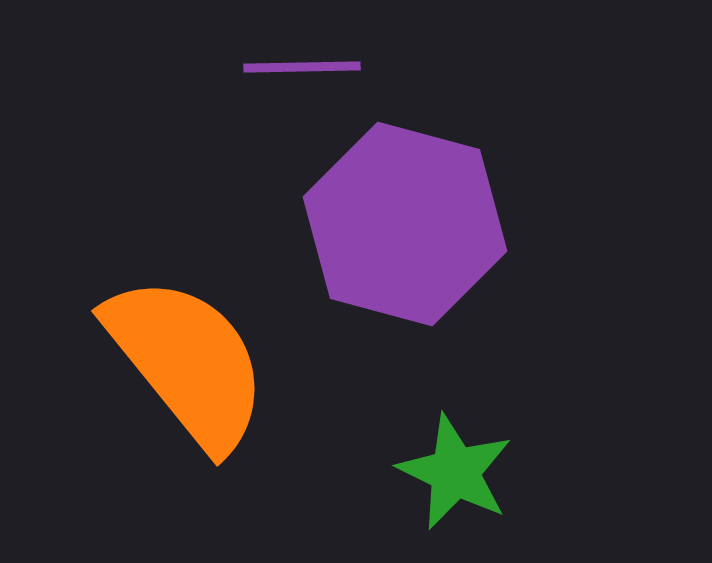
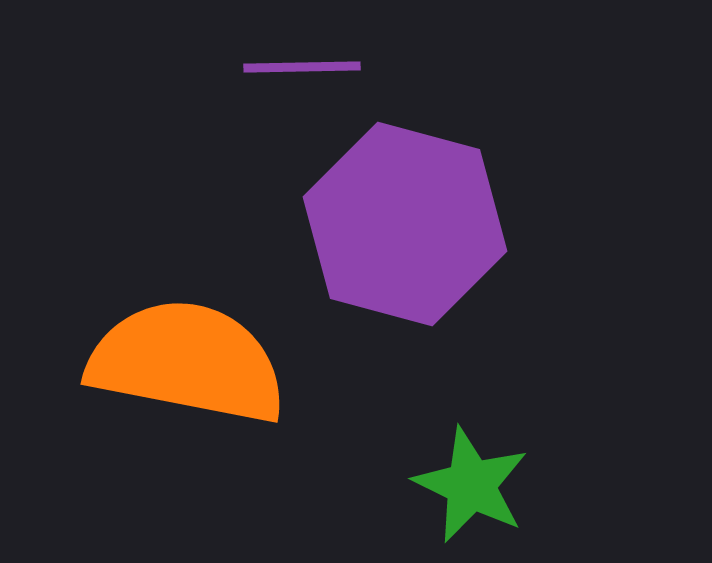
orange semicircle: rotated 40 degrees counterclockwise
green star: moved 16 px right, 13 px down
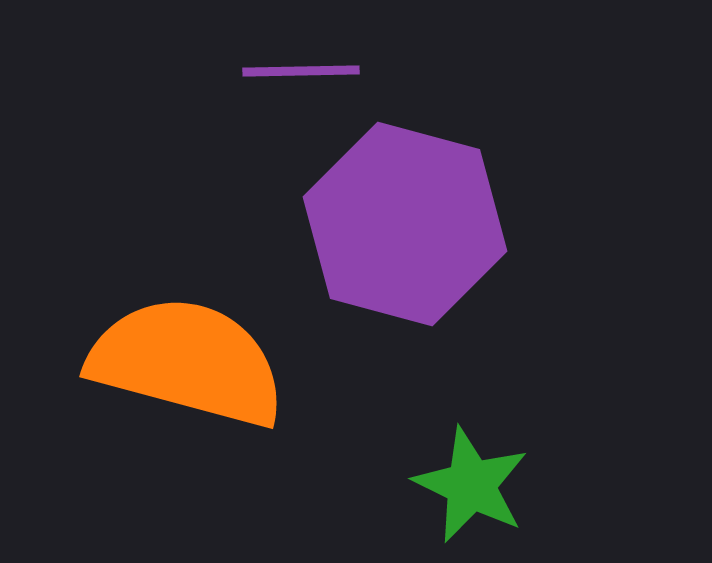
purple line: moved 1 px left, 4 px down
orange semicircle: rotated 4 degrees clockwise
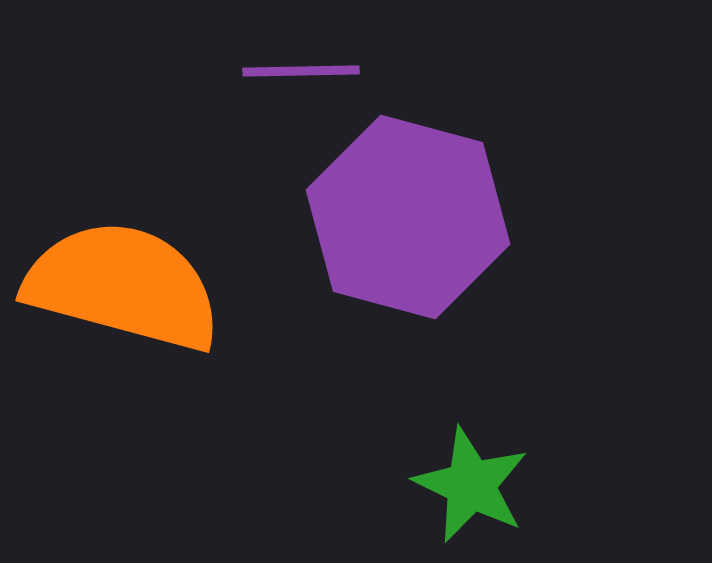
purple hexagon: moved 3 px right, 7 px up
orange semicircle: moved 64 px left, 76 px up
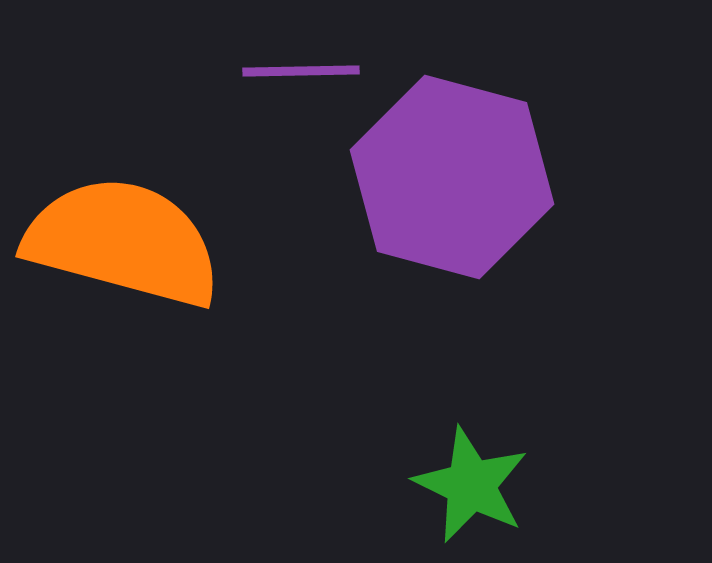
purple hexagon: moved 44 px right, 40 px up
orange semicircle: moved 44 px up
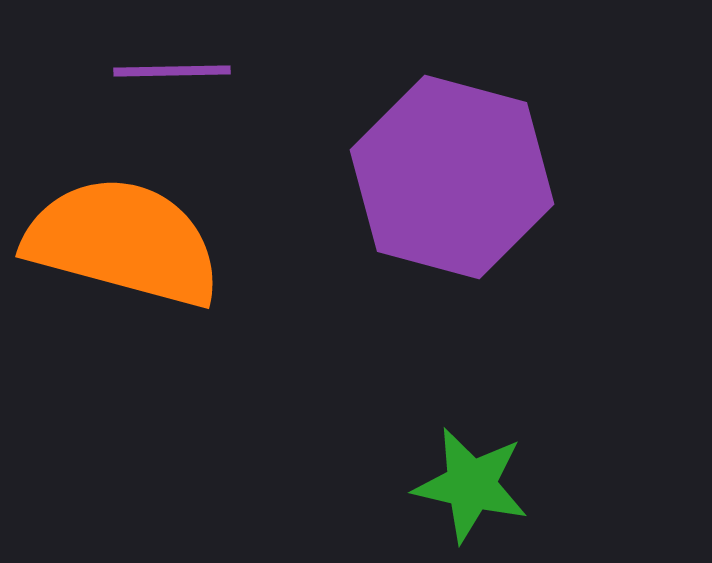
purple line: moved 129 px left
green star: rotated 13 degrees counterclockwise
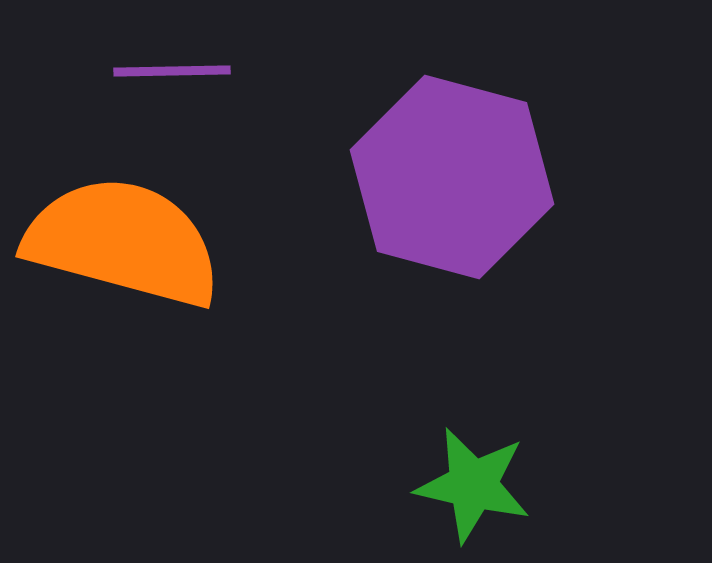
green star: moved 2 px right
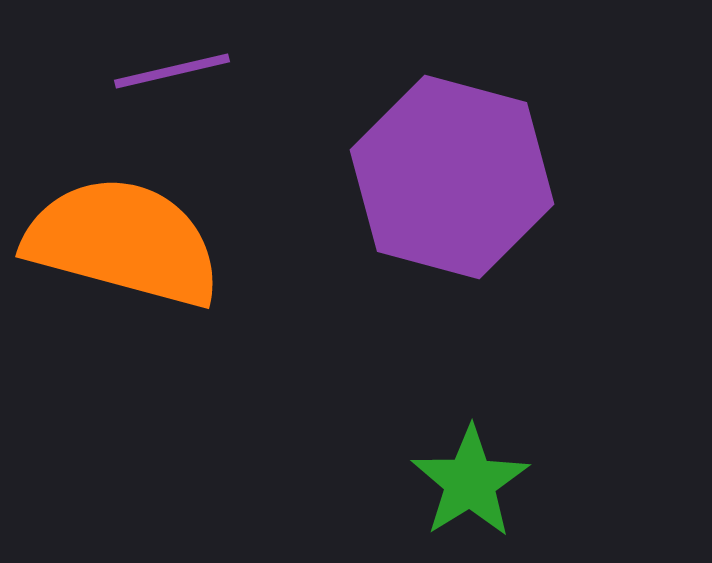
purple line: rotated 12 degrees counterclockwise
green star: moved 3 px left, 3 px up; rotated 27 degrees clockwise
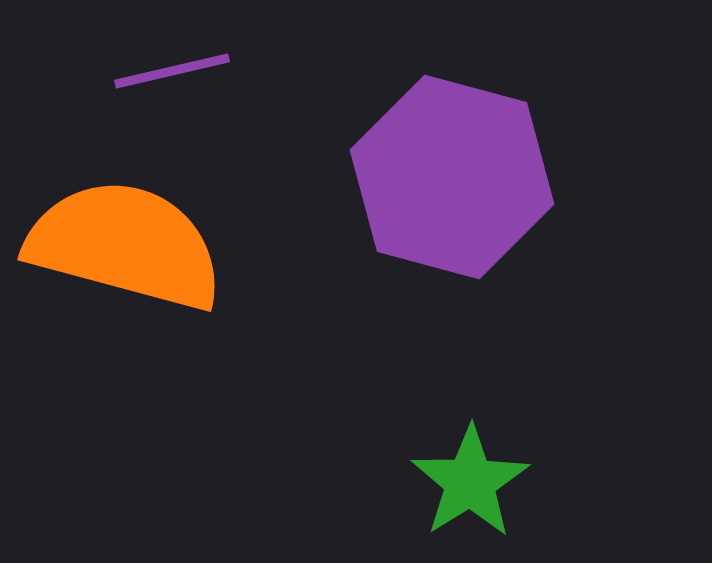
orange semicircle: moved 2 px right, 3 px down
